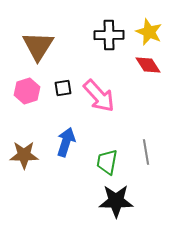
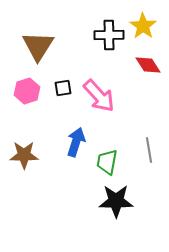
yellow star: moved 6 px left, 6 px up; rotated 12 degrees clockwise
blue arrow: moved 10 px right
gray line: moved 3 px right, 2 px up
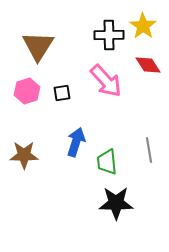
black square: moved 1 px left, 5 px down
pink arrow: moved 7 px right, 15 px up
green trapezoid: rotated 16 degrees counterclockwise
black star: moved 2 px down
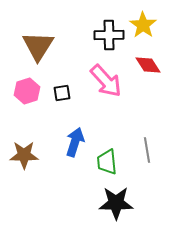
yellow star: moved 1 px up
blue arrow: moved 1 px left
gray line: moved 2 px left
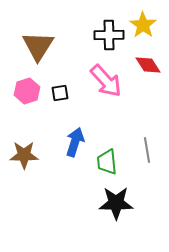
black square: moved 2 px left
